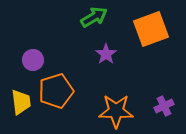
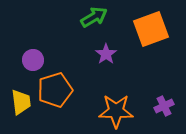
orange pentagon: moved 1 px left, 1 px up
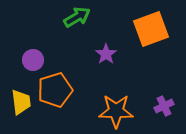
green arrow: moved 17 px left
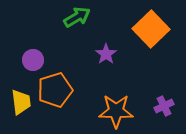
orange square: rotated 24 degrees counterclockwise
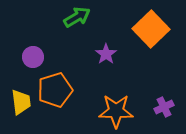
purple circle: moved 3 px up
purple cross: moved 1 px down
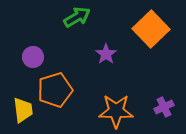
yellow trapezoid: moved 2 px right, 8 px down
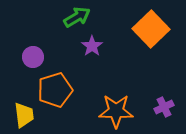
purple star: moved 14 px left, 8 px up
yellow trapezoid: moved 1 px right, 5 px down
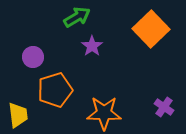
purple cross: rotated 30 degrees counterclockwise
orange star: moved 12 px left, 2 px down
yellow trapezoid: moved 6 px left
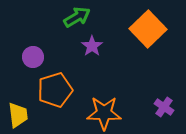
orange square: moved 3 px left
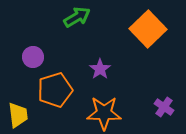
purple star: moved 8 px right, 23 px down
